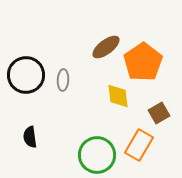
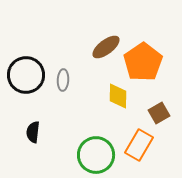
yellow diamond: rotated 8 degrees clockwise
black semicircle: moved 3 px right, 5 px up; rotated 15 degrees clockwise
green circle: moved 1 px left
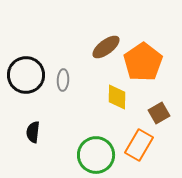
yellow diamond: moved 1 px left, 1 px down
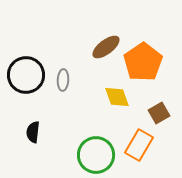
yellow diamond: rotated 20 degrees counterclockwise
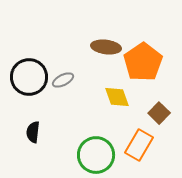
brown ellipse: rotated 44 degrees clockwise
black circle: moved 3 px right, 2 px down
gray ellipse: rotated 60 degrees clockwise
brown square: rotated 15 degrees counterclockwise
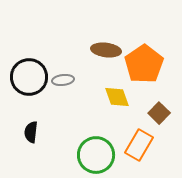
brown ellipse: moved 3 px down
orange pentagon: moved 1 px right, 2 px down
gray ellipse: rotated 20 degrees clockwise
black semicircle: moved 2 px left
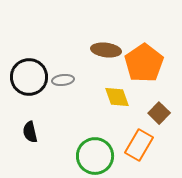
orange pentagon: moved 1 px up
black semicircle: moved 1 px left; rotated 20 degrees counterclockwise
green circle: moved 1 px left, 1 px down
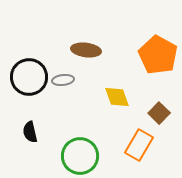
brown ellipse: moved 20 px left
orange pentagon: moved 14 px right, 8 px up; rotated 9 degrees counterclockwise
green circle: moved 15 px left
